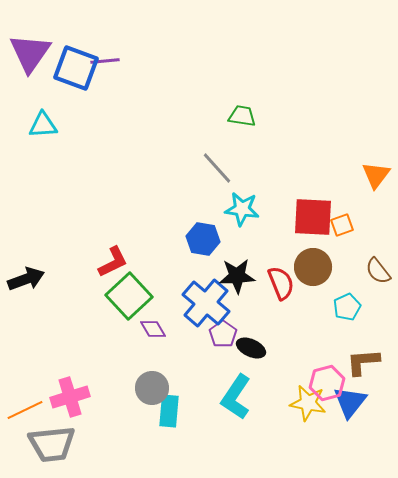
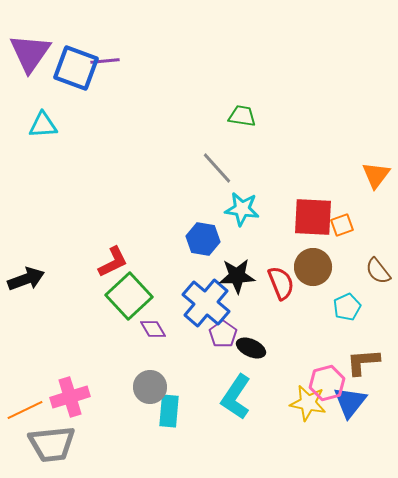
gray circle: moved 2 px left, 1 px up
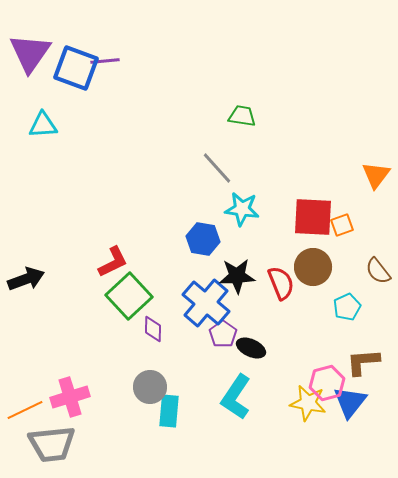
purple diamond: rotated 32 degrees clockwise
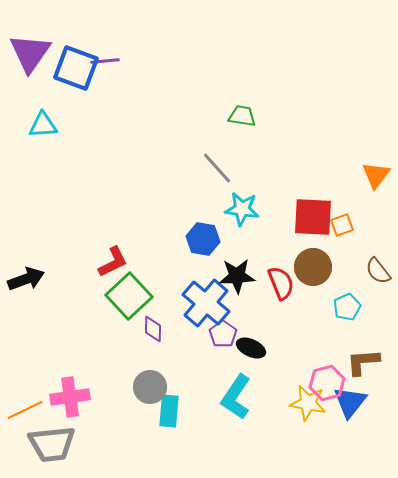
pink cross: rotated 9 degrees clockwise
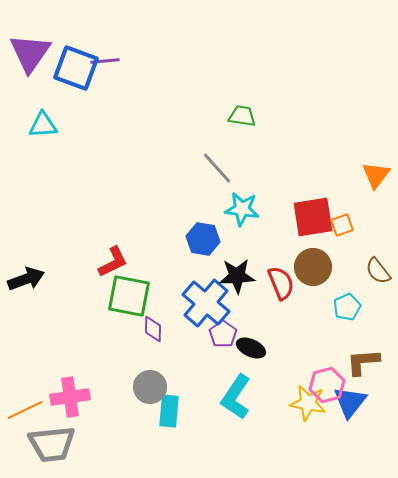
red square: rotated 12 degrees counterclockwise
green square: rotated 36 degrees counterclockwise
pink hexagon: moved 2 px down
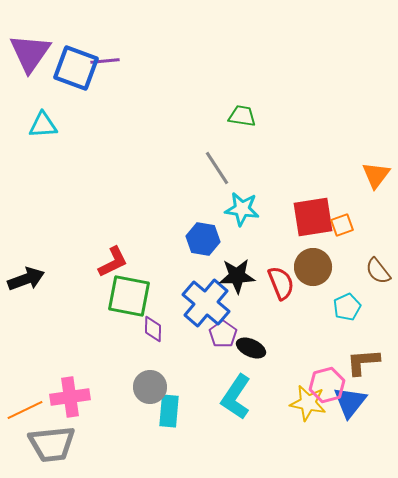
gray line: rotated 9 degrees clockwise
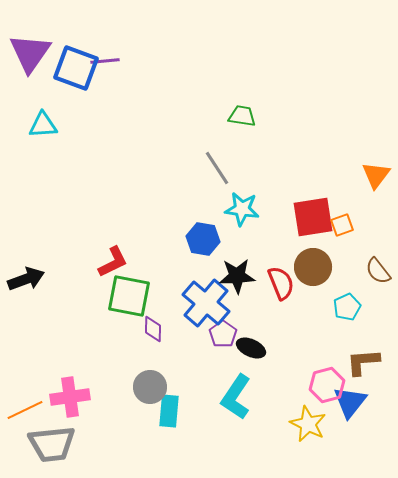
yellow star: moved 21 px down; rotated 15 degrees clockwise
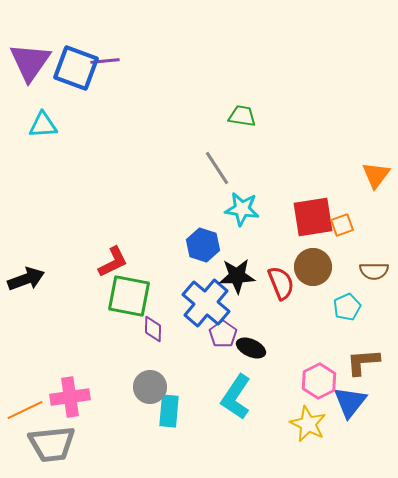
purple triangle: moved 9 px down
blue hexagon: moved 6 px down; rotated 8 degrees clockwise
brown semicircle: moved 4 px left; rotated 52 degrees counterclockwise
pink hexagon: moved 8 px left, 4 px up; rotated 12 degrees counterclockwise
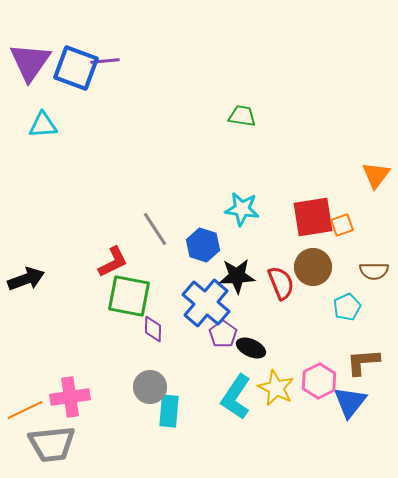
gray line: moved 62 px left, 61 px down
yellow star: moved 32 px left, 36 px up
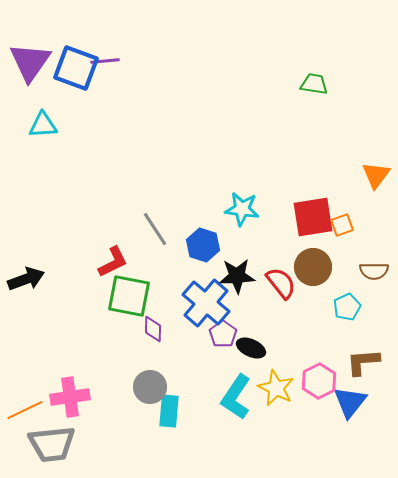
green trapezoid: moved 72 px right, 32 px up
red semicircle: rotated 16 degrees counterclockwise
